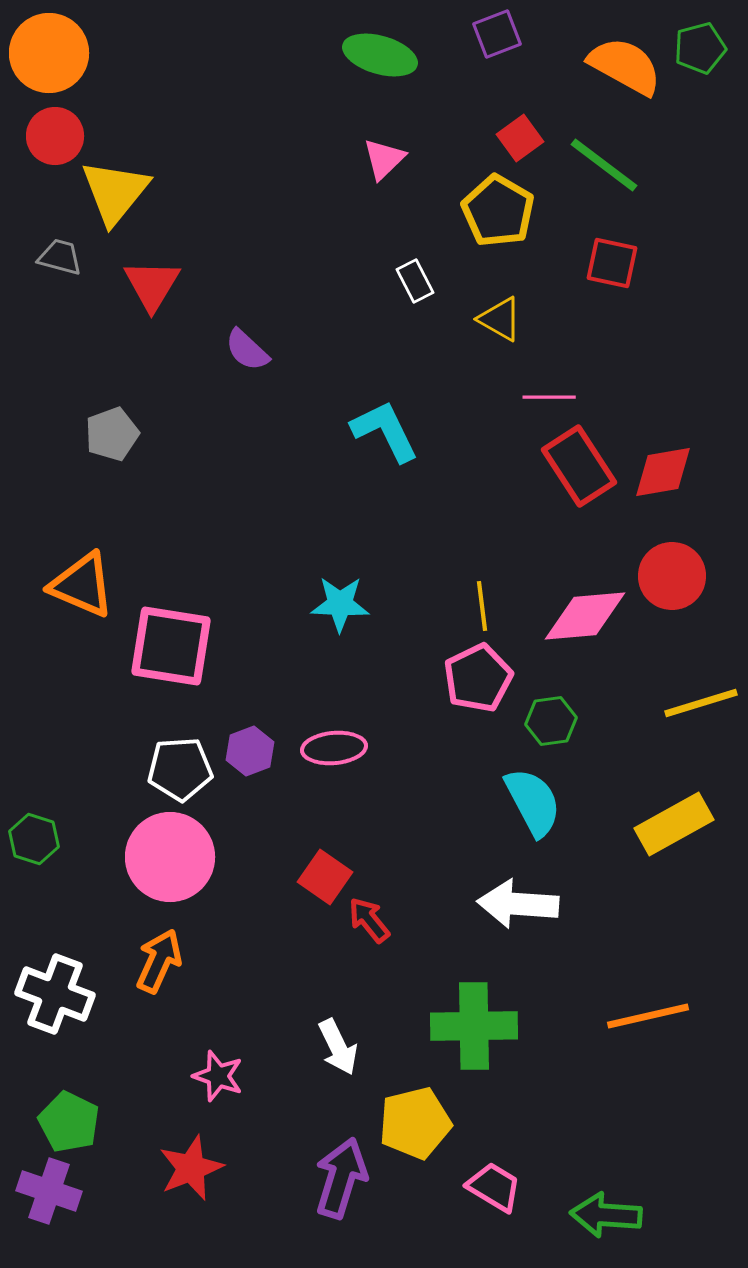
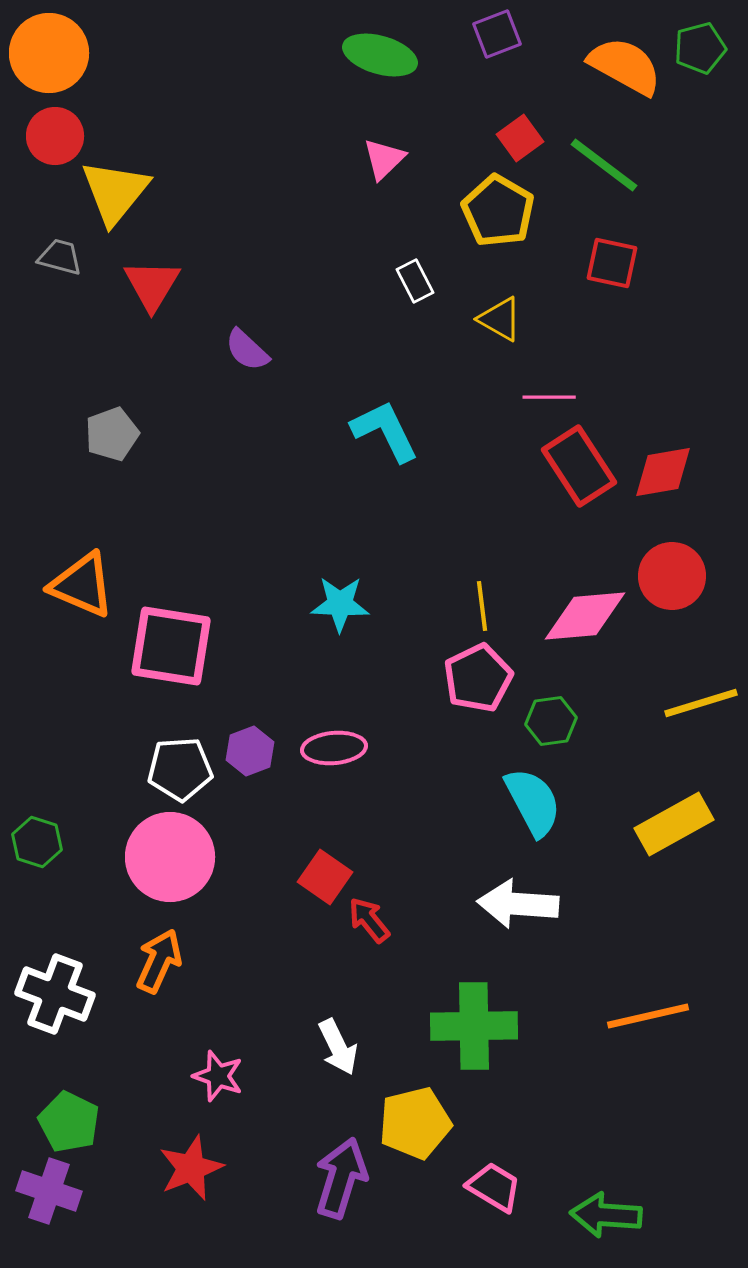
green hexagon at (34, 839): moved 3 px right, 3 px down
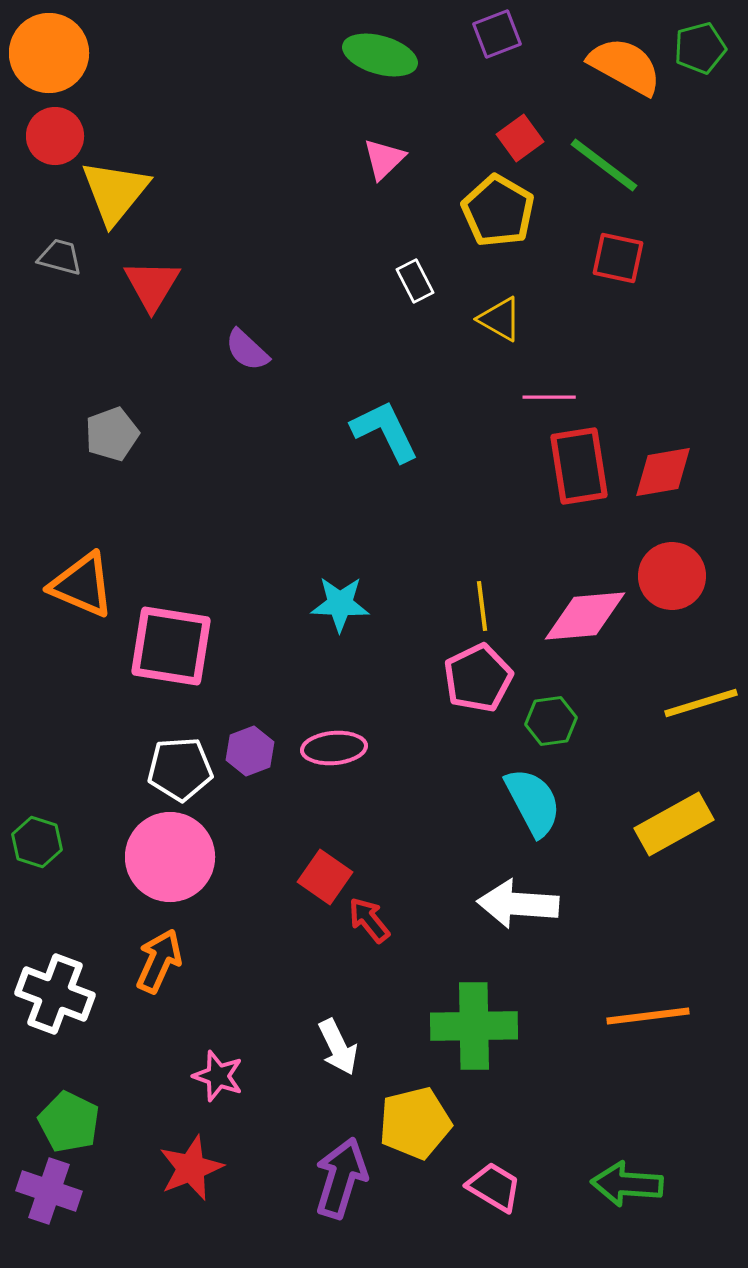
red square at (612, 263): moved 6 px right, 5 px up
red rectangle at (579, 466): rotated 24 degrees clockwise
orange line at (648, 1016): rotated 6 degrees clockwise
green arrow at (606, 1215): moved 21 px right, 31 px up
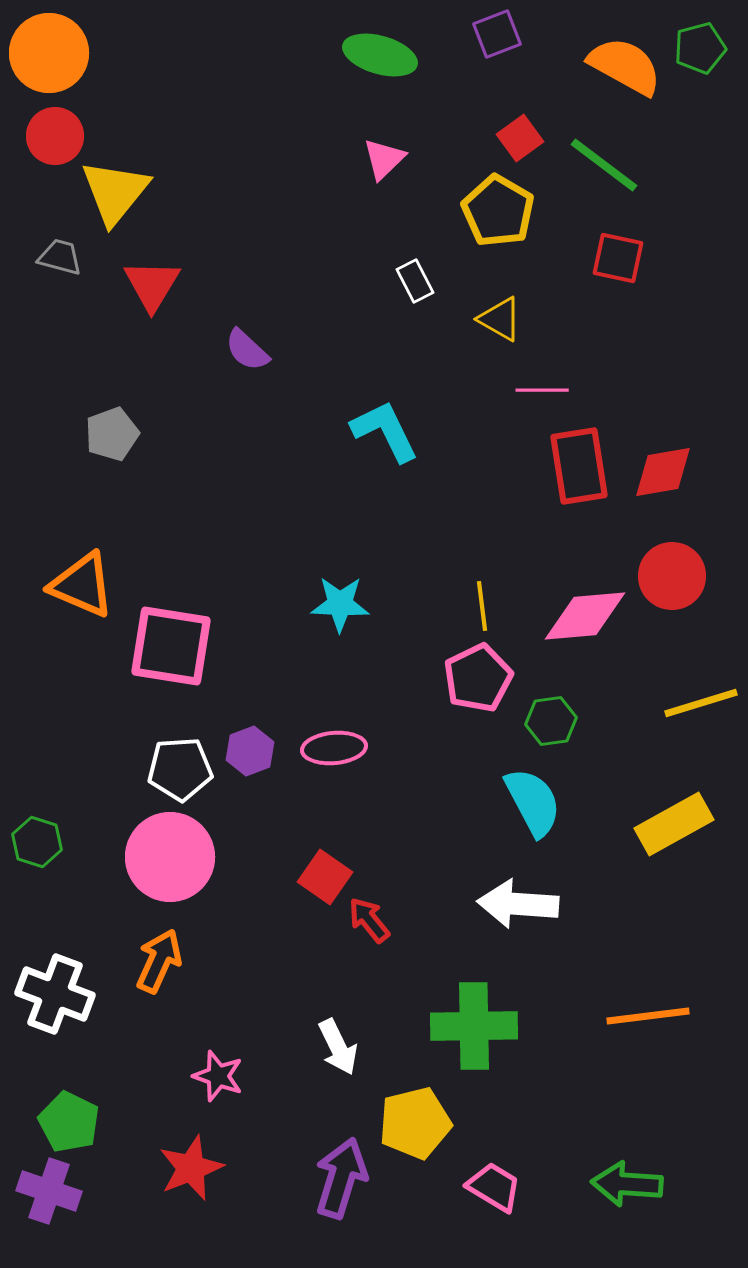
pink line at (549, 397): moved 7 px left, 7 px up
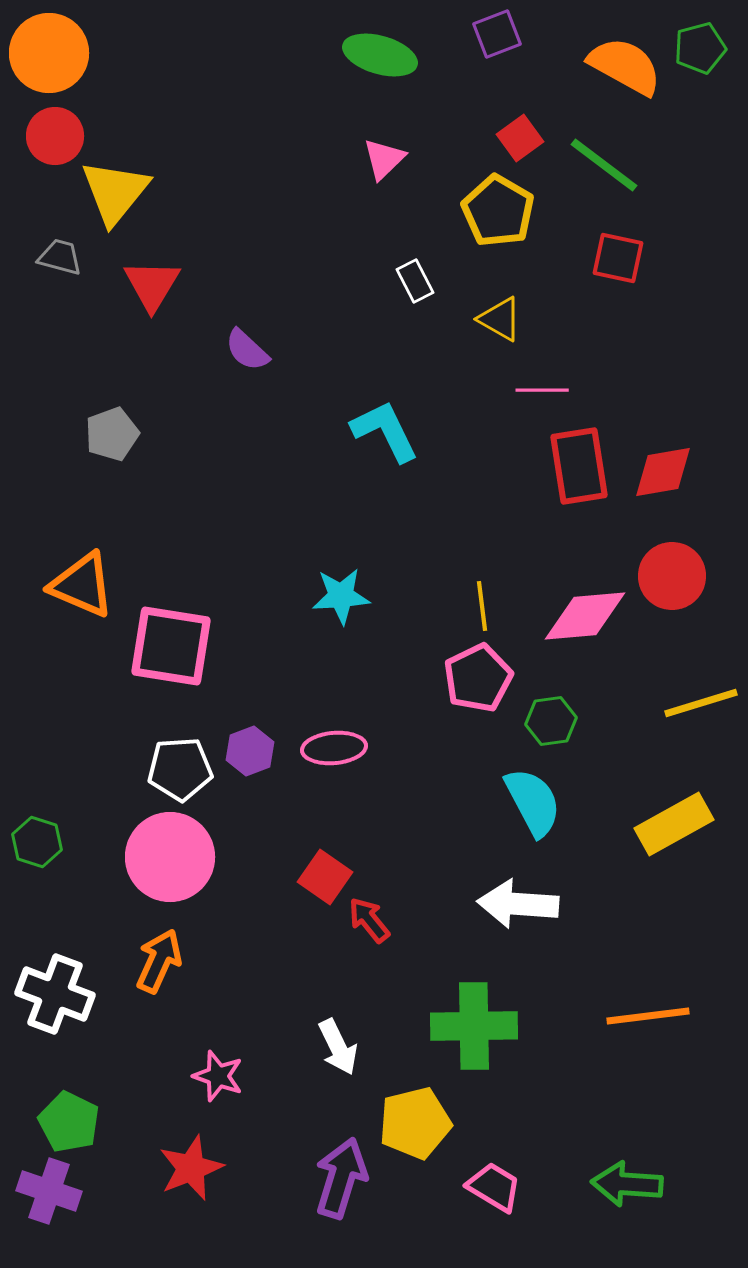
cyan star at (340, 604): moved 1 px right, 8 px up; rotated 6 degrees counterclockwise
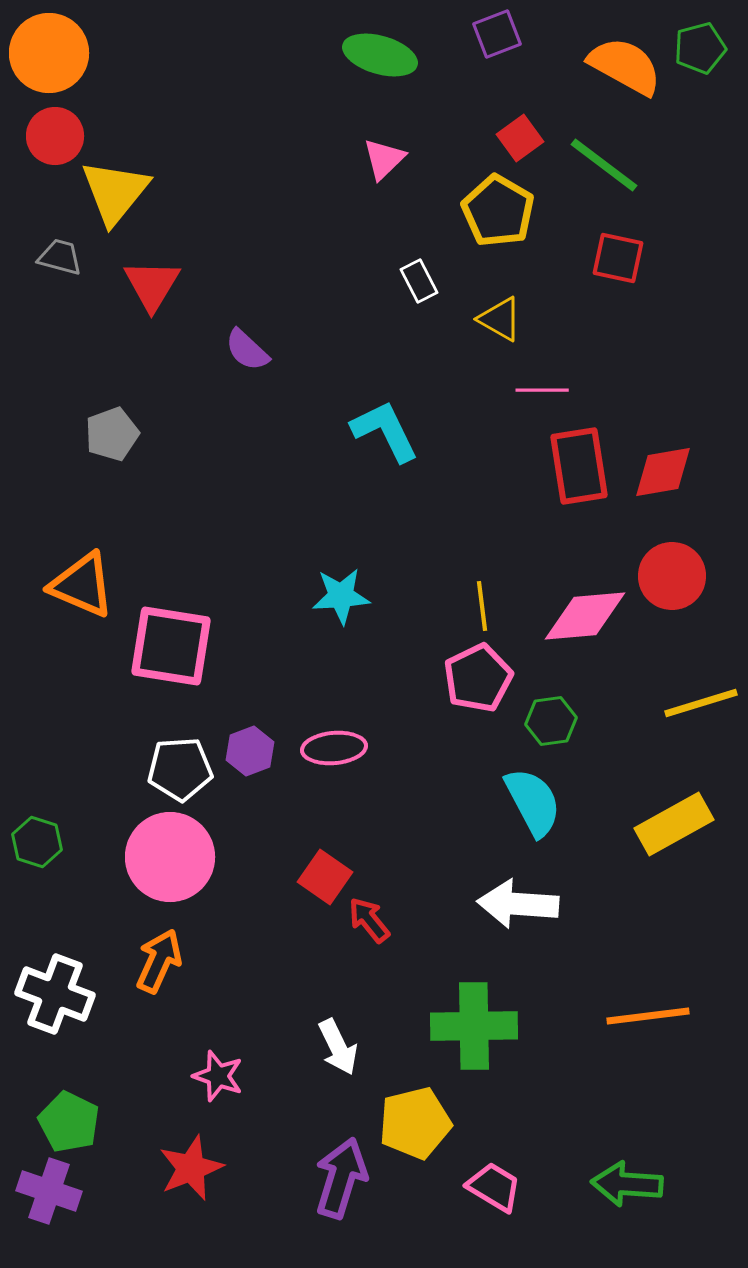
white rectangle at (415, 281): moved 4 px right
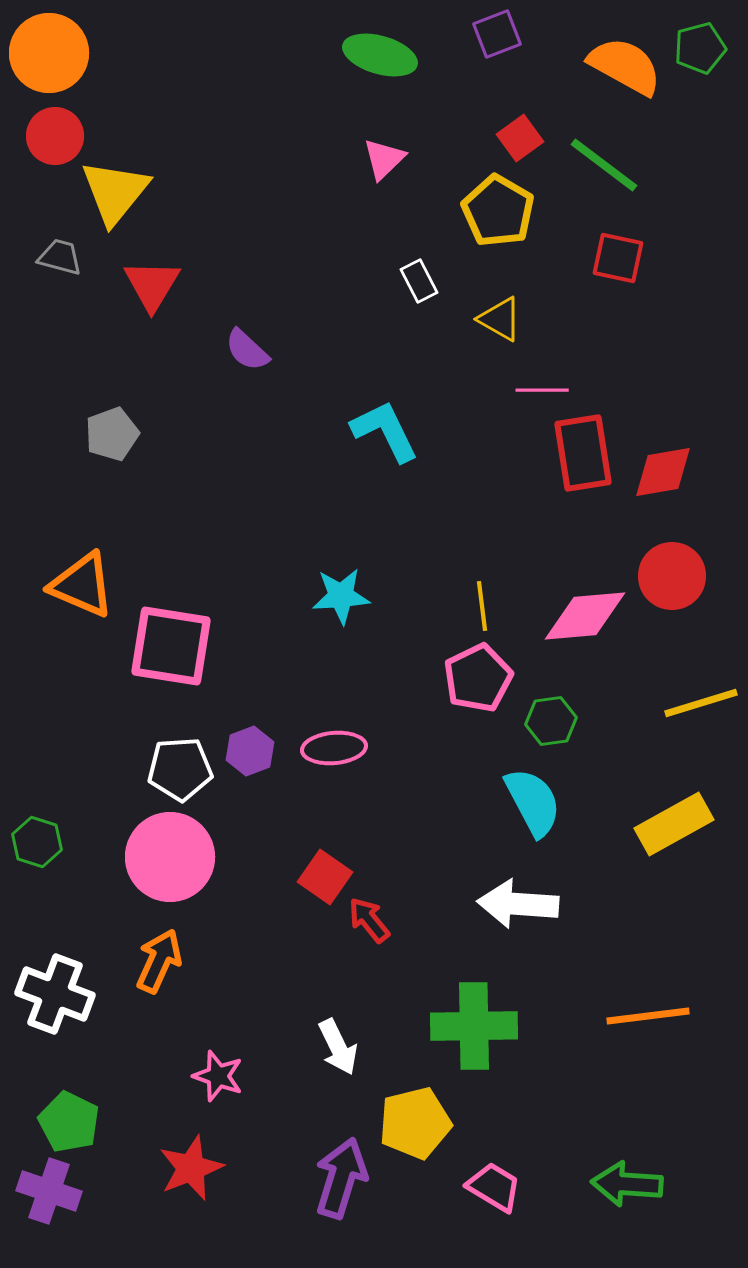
red rectangle at (579, 466): moved 4 px right, 13 px up
